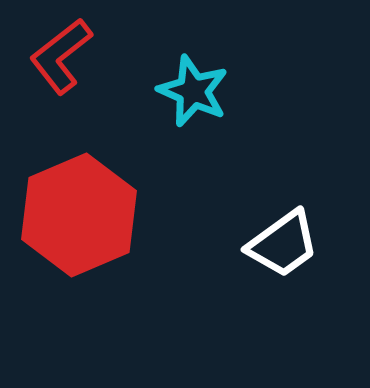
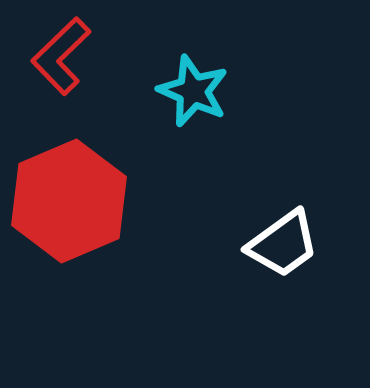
red L-shape: rotated 6 degrees counterclockwise
red hexagon: moved 10 px left, 14 px up
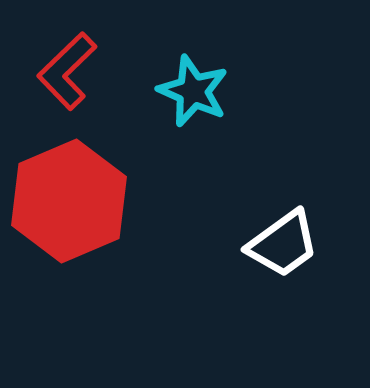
red L-shape: moved 6 px right, 15 px down
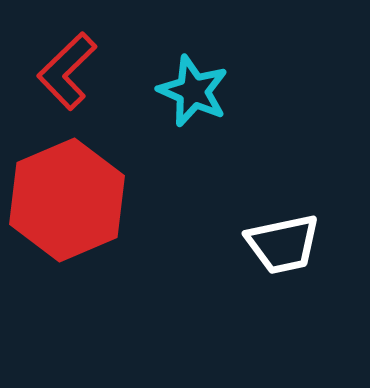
red hexagon: moved 2 px left, 1 px up
white trapezoid: rotated 24 degrees clockwise
